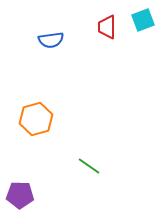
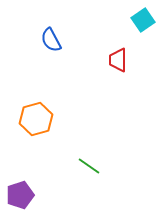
cyan square: rotated 15 degrees counterclockwise
red trapezoid: moved 11 px right, 33 px down
blue semicircle: rotated 70 degrees clockwise
purple pentagon: rotated 20 degrees counterclockwise
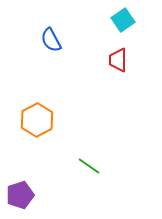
cyan square: moved 20 px left
orange hexagon: moved 1 px right, 1 px down; rotated 12 degrees counterclockwise
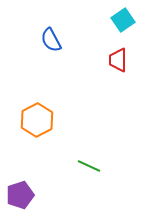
green line: rotated 10 degrees counterclockwise
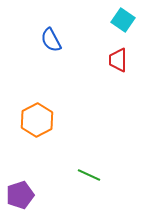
cyan square: rotated 20 degrees counterclockwise
green line: moved 9 px down
